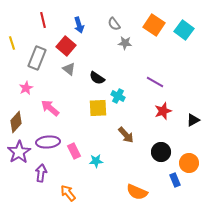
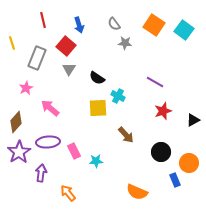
gray triangle: rotated 24 degrees clockwise
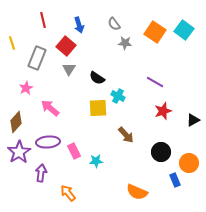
orange square: moved 1 px right, 7 px down
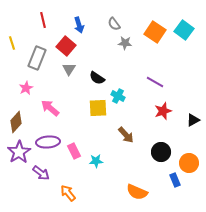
purple arrow: rotated 120 degrees clockwise
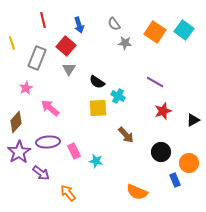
black semicircle: moved 4 px down
cyan star: rotated 16 degrees clockwise
